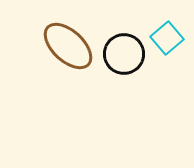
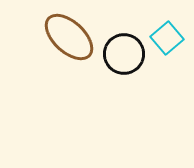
brown ellipse: moved 1 px right, 9 px up
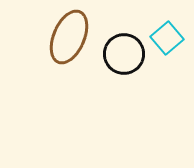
brown ellipse: rotated 70 degrees clockwise
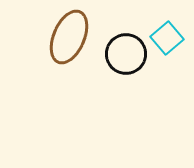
black circle: moved 2 px right
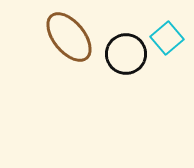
brown ellipse: rotated 62 degrees counterclockwise
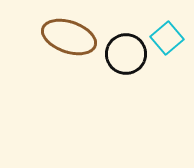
brown ellipse: rotated 32 degrees counterclockwise
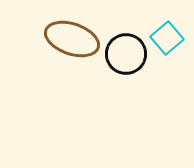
brown ellipse: moved 3 px right, 2 px down
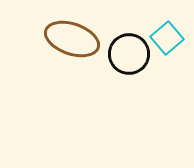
black circle: moved 3 px right
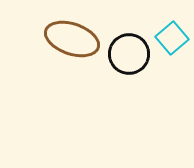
cyan square: moved 5 px right
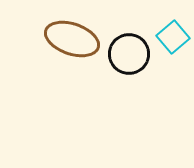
cyan square: moved 1 px right, 1 px up
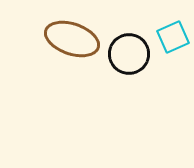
cyan square: rotated 16 degrees clockwise
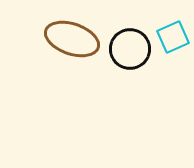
black circle: moved 1 px right, 5 px up
